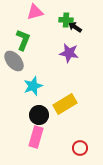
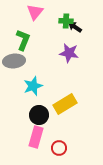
pink triangle: rotated 36 degrees counterclockwise
green cross: moved 1 px down
gray ellipse: rotated 55 degrees counterclockwise
red circle: moved 21 px left
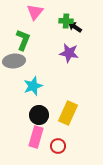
yellow rectangle: moved 3 px right, 9 px down; rotated 35 degrees counterclockwise
red circle: moved 1 px left, 2 px up
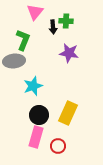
black arrow: moved 22 px left; rotated 128 degrees counterclockwise
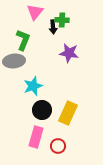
green cross: moved 4 px left, 1 px up
black circle: moved 3 px right, 5 px up
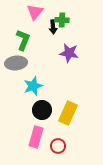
gray ellipse: moved 2 px right, 2 px down
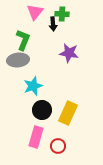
green cross: moved 6 px up
black arrow: moved 3 px up
gray ellipse: moved 2 px right, 3 px up
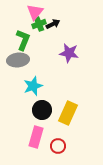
green cross: moved 23 px left, 10 px down; rotated 24 degrees counterclockwise
black arrow: rotated 112 degrees counterclockwise
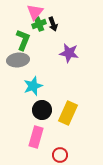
black arrow: rotated 96 degrees clockwise
red circle: moved 2 px right, 9 px down
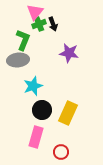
red circle: moved 1 px right, 3 px up
